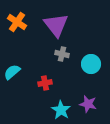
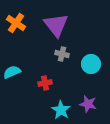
orange cross: moved 1 px left, 1 px down
cyan semicircle: rotated 18 degrees clockwise
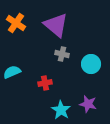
purple triangle: rotated 12 degrees counterclockwise
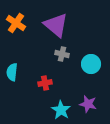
cyan semicircle: rotated 60 degrees counterclockwise
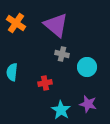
cyan circle: moved 4 px left, 3 px down
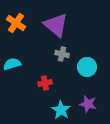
cyan semicircle: moved 8 px up; rotated 66 degrees clockwise
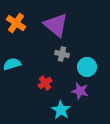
red cross: rotated 24 degrees counterclockwise
purple star: moved 8 px left, 13 px up
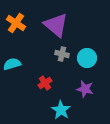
cyan circle: moved 9 px up
purple star: moved 5 px right, 2 px up
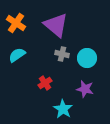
cyan semicircle: moved 5 px right, 9 px up; rotated 18 degrees counterclockwise
cyan star: moved 2 px right, 1 px up
